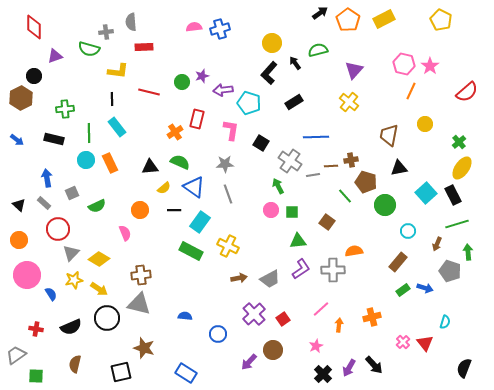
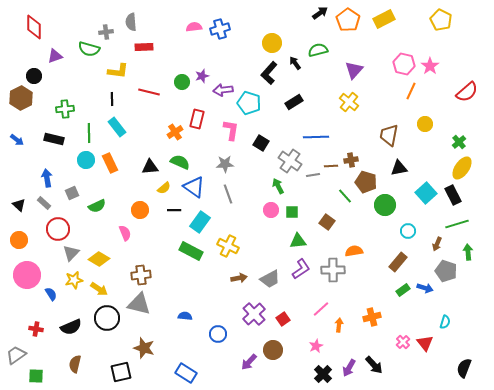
gray pentagon at (450, 271): moved 4 px left
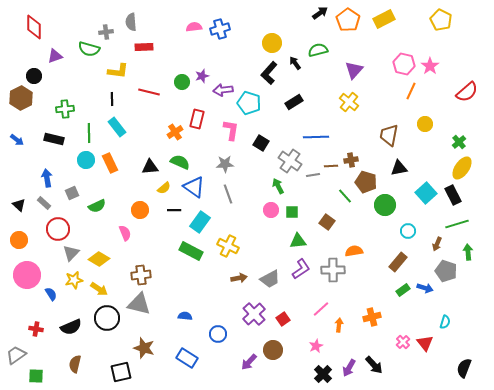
blue rectangle at (186, 373): moved 1 px right, 15 px up
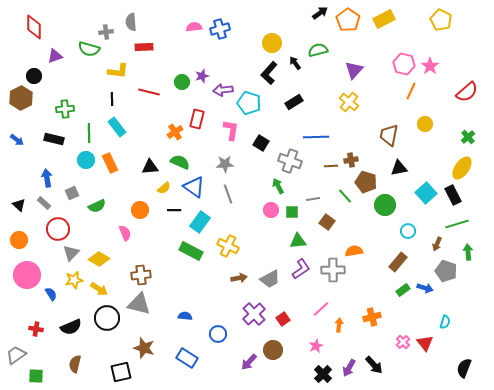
green cross at (459, 142): moved 9 px right, 5 px up
gray cross at (290, 161): rotated 15 degrees counterclockwise
gray line at (313, 175): moved 24 px down
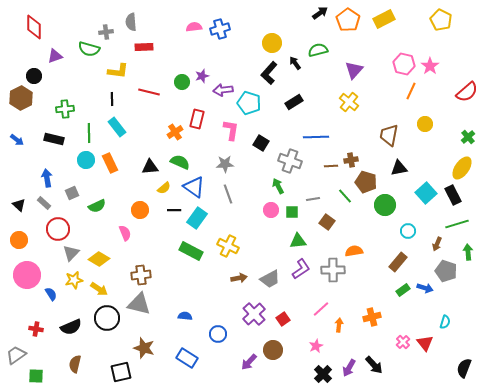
cyan rectangle at (200, 222): moved 3 px left, 4 px up
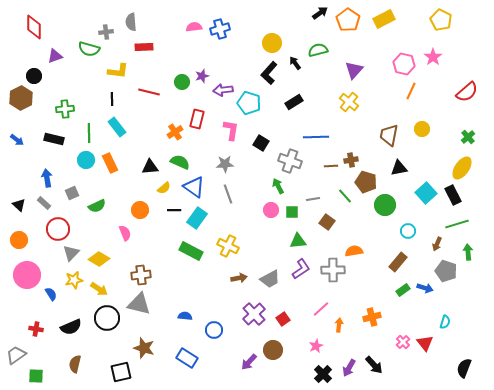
pink star at (430, 66): moved 3 px right, 9 px up
yellow circle at (425, 124): moved 3 px left, 5 px down
blue circle at (218, 334): moved 4 px left, 4 px up
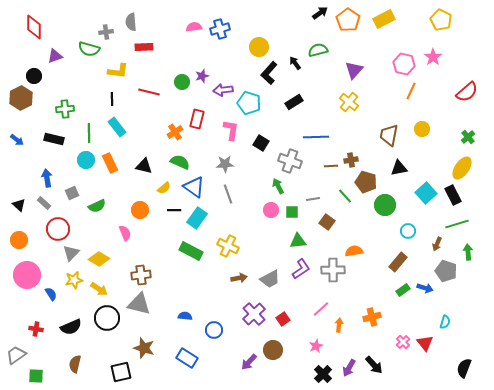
yellow circle at (272, 43): moved 13 px left, 4 px down
black triangle at (150, 167): moved 6 px left, 1 px up; rotated 18 degrees clockwise
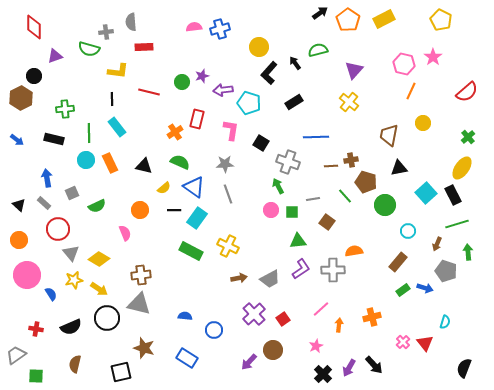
yellow circle at (422, 129): moved 1 px right, 6 px up
gray cross at (290, 161): moved 2 px left, 1 px down
gray triangle at (71, 253): rotated 24 degrees counterclockwise
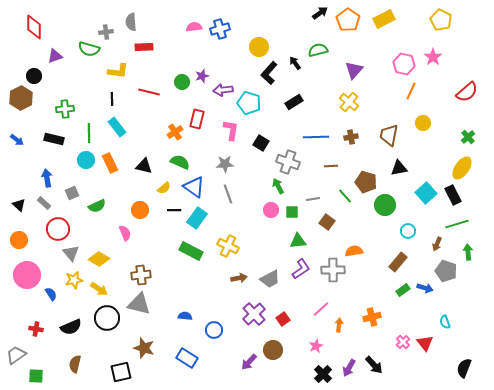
brown cross at (351, 160): moved 23 px up
cyan semicircle at (445, 322): rotated 144 degrees clockwise
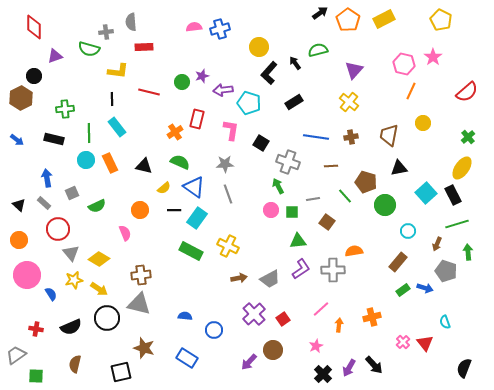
blue line at (316, 137): rotated 10 degrees clockwise
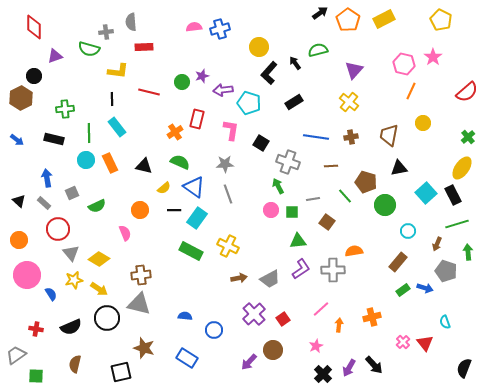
black triangle at (19, 205): moved 4 px up
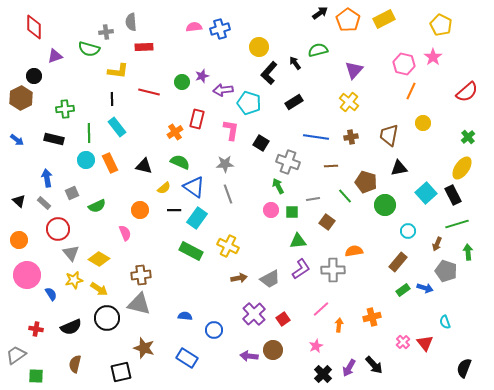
yellow pentagon at (441, 20): moved 5 px down
purple arrow at (249, 362): moved 6 px up; rotated 54 degrees clockwise
